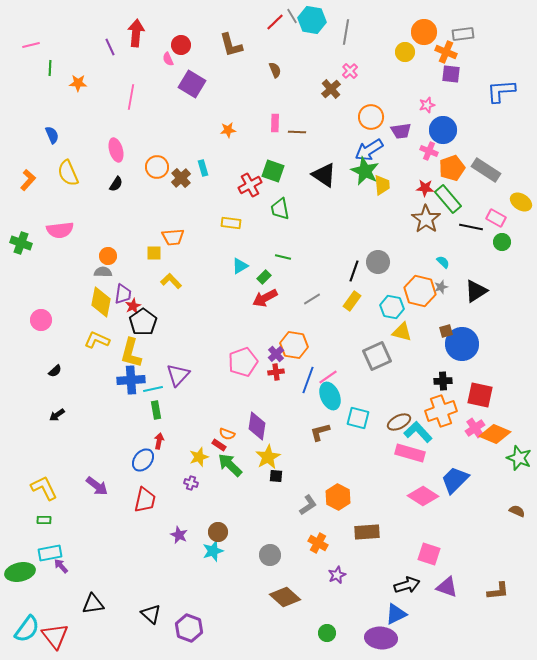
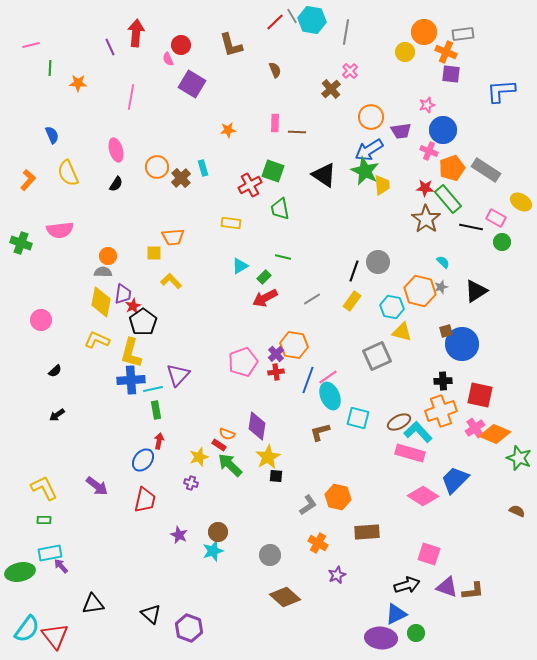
orange hexagon at (338, 497): rotated 15 degrees counterclockwise
brown L-shape at (498, 591): moved 25 px left
green circle at (327, 633): moved 89 px right
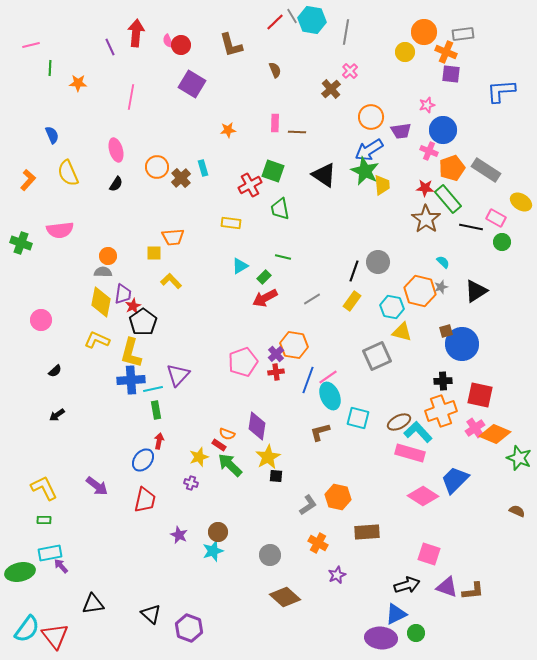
pink semicircle at (168, 59): moved 18 px up
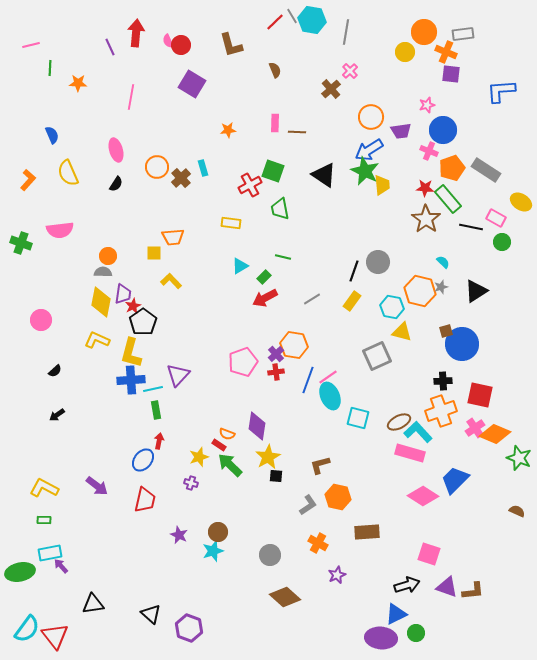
brown L-shape at (320, 432): moved 33 px down
yellow L-shape at (44, 488): rotated 36 degrees counterclockwise
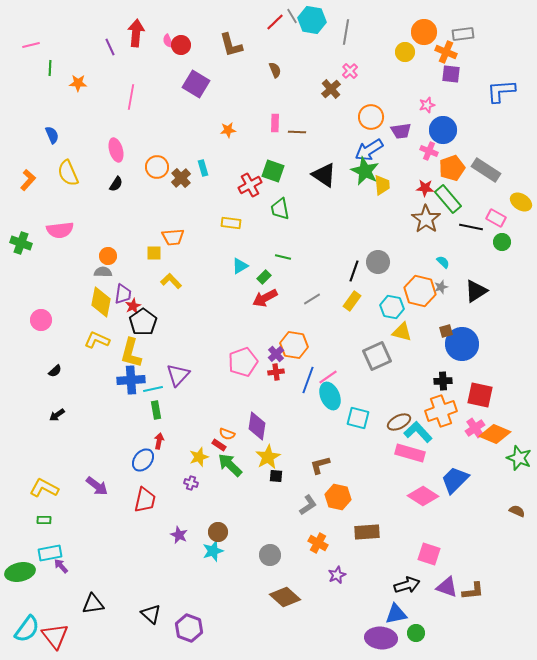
purple square at (192, 84): moved 4 px right
blue triangle at (396, 614): rotated 15 degrees clockwise
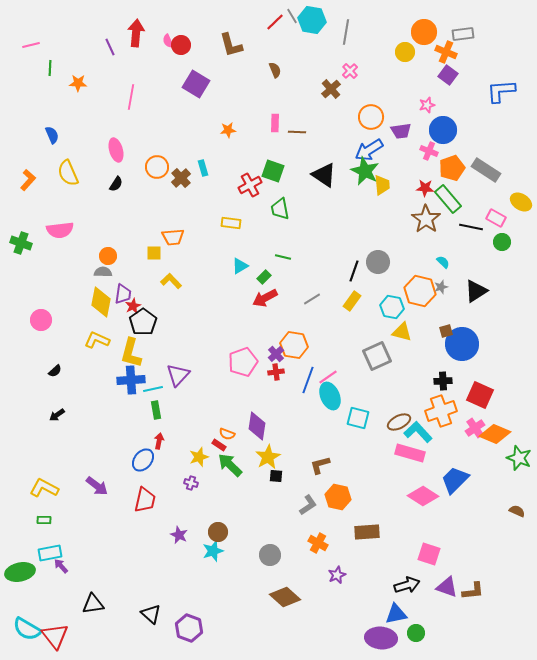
purple square at (451, 74): moved 3 px left, 1 px down; rotated 30 degrees clockwise
red square at (480, 395): rotated 12 degrees clockwise
cyan semicircle at (27, 629): rotated 84 degrees clockwise
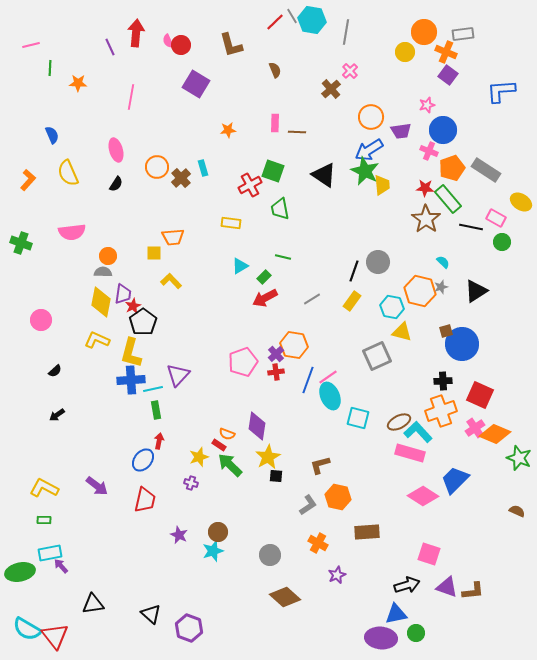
pink semicircle at (60, 230): moved 12 px right, 2 px down
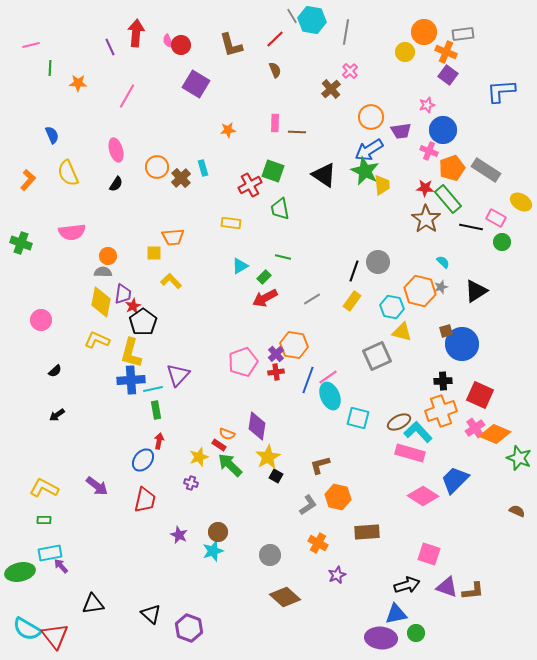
red line at (275, 22): moved 17 px down
pink line at (131, 97): moved 4 px left, 1 px up; rotated 20 degrees clockwise
black square at (276, 476): rotated 24 degrees clockwise
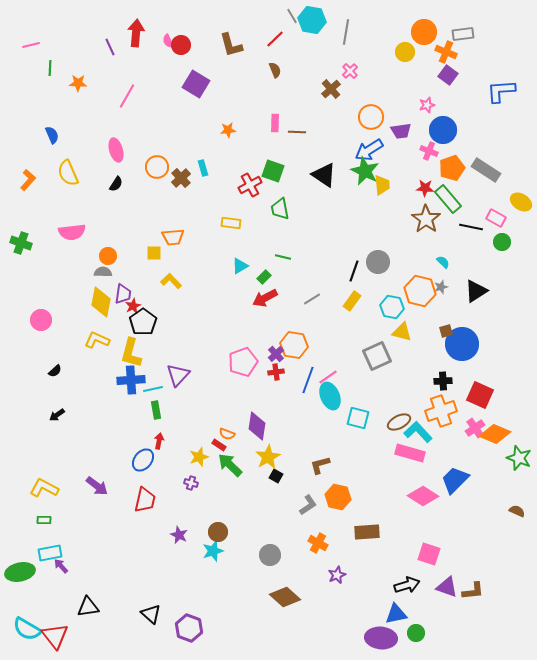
black triangle at (93, 604): moved 5 px left, 3 px down
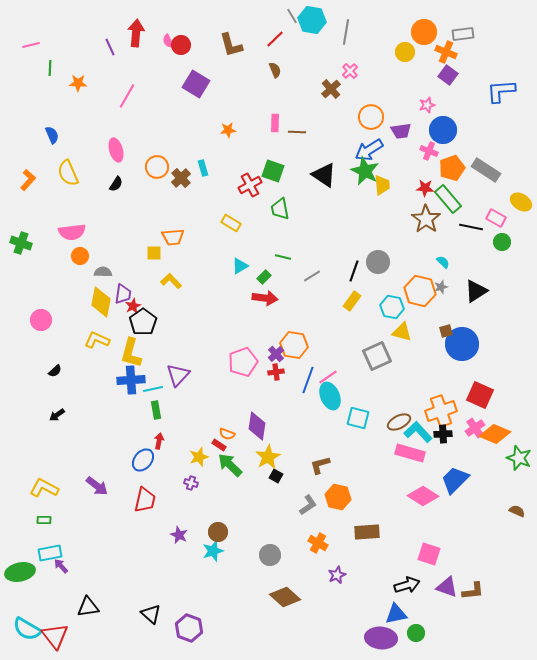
yellow rectangle at (231, 223): rotated 24 degrees clockwise
orange circle at (108, 256): moved 28 px left
red arrow at (265, 298): rotated 145 degrees counterclockwise
gray line at (312, 299): moved 23 px up
black cross at (443, 381): moved 53 px down
